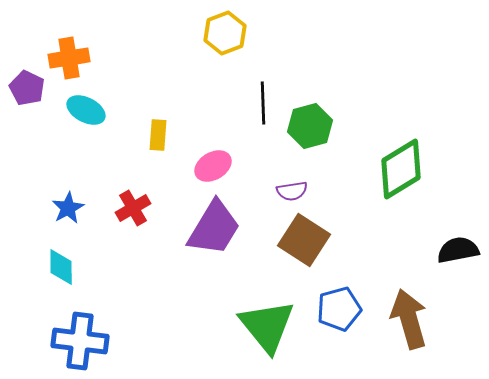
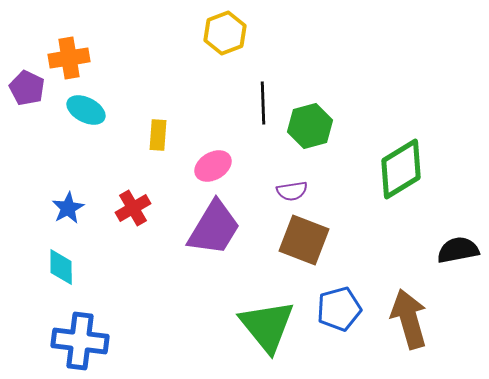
brown square: rotated 12 degrees counterclockwise
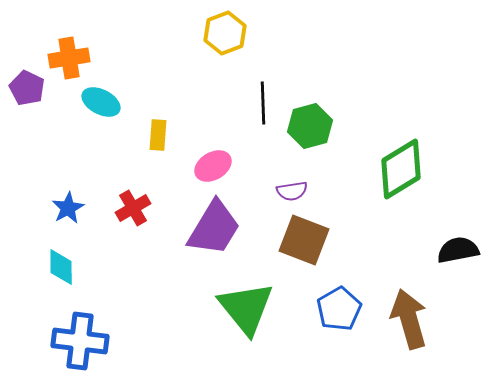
cyan ellipse: moved 15 px right, 8 px up
blue pentagon: rotated 15 degrees counterclockwise
green triangle: moved 21 px left, 18 px up
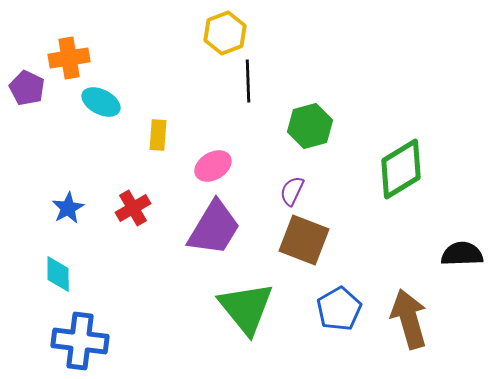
black line: moved 15 px left, 22 px up
purple semicircle: rotated 124 degrees clockwise
black semicircle: moved 4 px right, 4 px down; rotated 9 degrees clockwise
cyan diamond: moved 3 px left, 7 px down
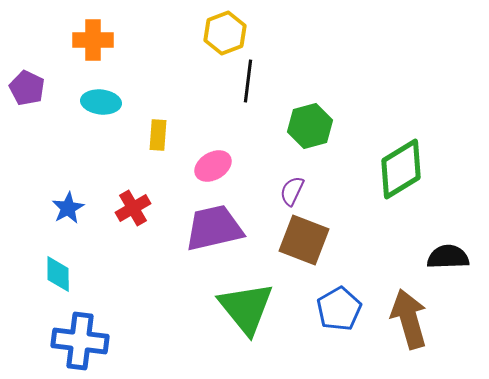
orange cross: moved 24 px right, 18 px up; rotated 9 degrees clockwise
black line: rotated 9 degrees clockwise
cyan ellipse: rotated 21 degrees counterclockwise
purple trapezoid: rotated 134 degrees counterclockwise
black semicircle: moved 14 px left, 3 px down
